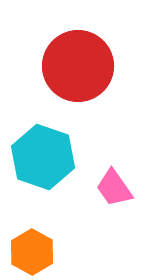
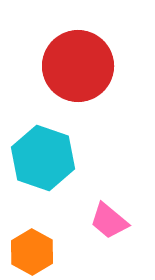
cyan hexagon: moved 1 px down
pink trapezoid: moved 5 px left, 33 px down; rotated 15 degrees counterclockwise
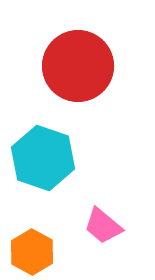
pink trapezoid: moved 6 px left, 5 px down
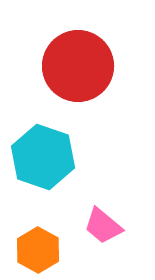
cyan hexagon: moved 1 px up
orange hexagon: moved 6 px right, 2 px up
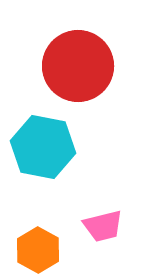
cyan hexagon: moved 10 px up; rotated 8 degrees counterclockwise
pink trapezoid: rotated 54 degrees counterclockwise
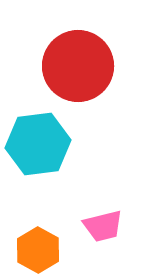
cyan hexagon: moved 5 px left, 3 px up; rotated 18 degrees counterclockwise
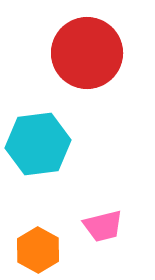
red circle: moved 9 px right, 13 px up
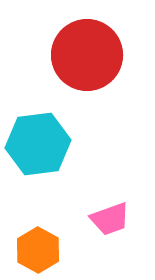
red circle: moved 2 px down
pink trapezoid: moved 7 px right, 7 px up; rotated 6 degrees counterclockwise
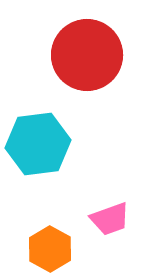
orange hexagon: moved 12 px right, 1 px up
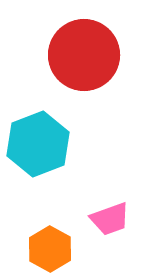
red circle: moved 3 px left
cyan hexagon: rotated 14 degrees counterclockwise
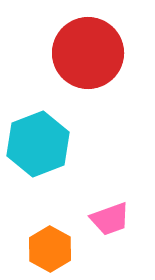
red circle: moved 4 px right, 2 px up
